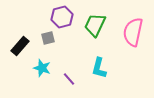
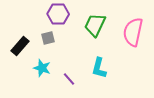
purple hexagon: moved 4 px left, 3 px up; rotated 15 degrees clockwise
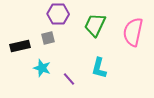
black rectangle: rotated 36 degrees clockwise
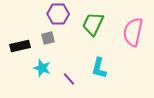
green trapezoid: moved 2 px left, 1 px up
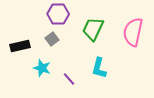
green trapezoid: moved 5 px down
gray square: moved 4 px right, 1 px down; rotated 24 degrees counterclockwise
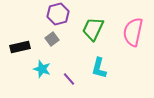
purple hexagon: rotated 15 degrees counterclockwise
black rectangle: moved 1 px down
cyan star: moved 1 px down
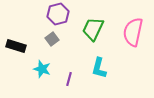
black rectangle: moved 4 px left, 1 px up; rotated 30 degrees clockwise
purple line: rotated 56 degrees clockwise
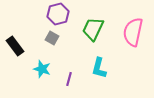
gray square: moved 1 px up; rotated 24 degrees counterclockwise
black rectangle: moved 1 px left; rotated 36 degrees clockwise
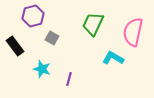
purple hexagon: moved 25 px left, 2 px down
green trapezoid: moved 5 px up
cyan L-shape: moved 14 px right, 10 px up; rotated 105 degrees clockwise
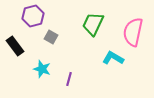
gray square: moved 1 px left, 1 px up
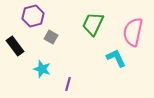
cyan L-shape: moved 3 px right; rotated 35 degrees clockwise
purple line: moved 1 px left, 5 px down
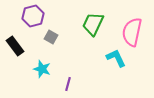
pink semicircle: moved 1 px left
